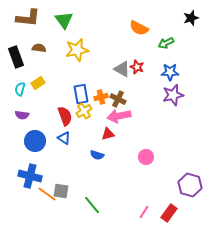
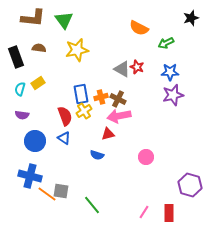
brown L-shape: moved 5 px right
red rectangle: rotated 36 degrees counterclockwise
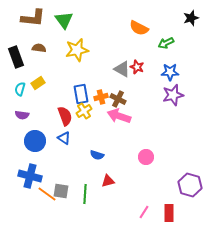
pink arrow: rotated 30 degrees clockwise
red triangle: moved 47 px down
green line: moved 7 px left, 11 px up; rotated 42 degrees clockwise
